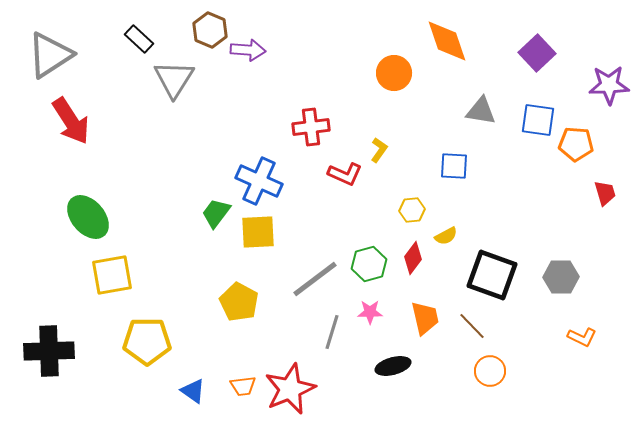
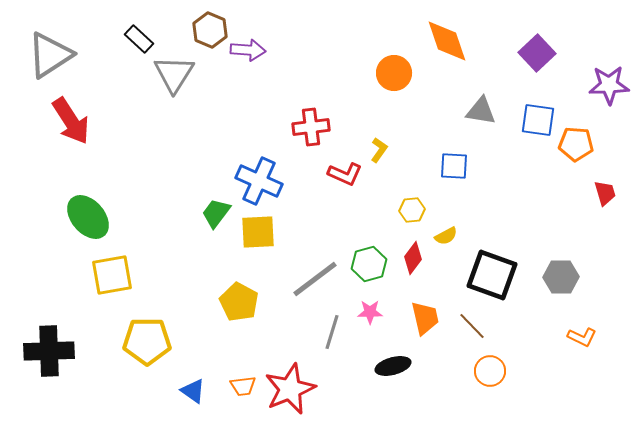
gray triangle at (174, 79): moved 5 px up
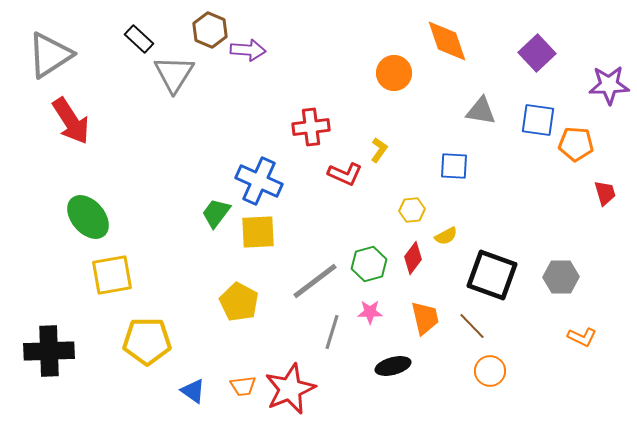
gray line at (315, 279): moved 2 px down
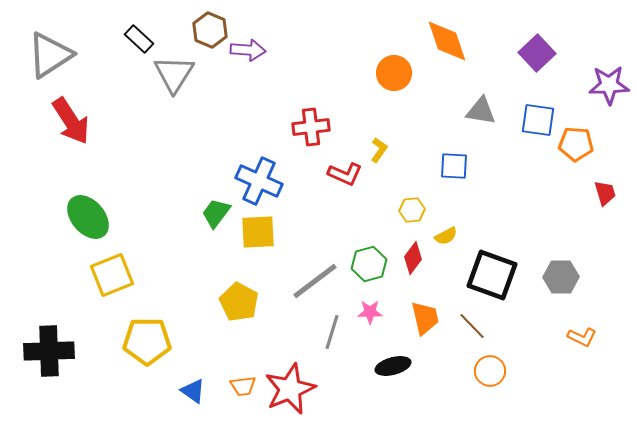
yellow square at (112, 275): rotated 12 degrees counterclockwise
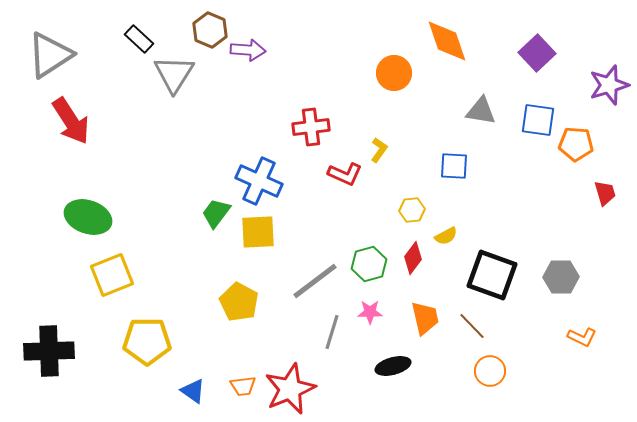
purple star at (609, 85): rotated 15 degrees counterclockwise
green ellipse at (88, 217): rotated 30 degrees counterclockwise
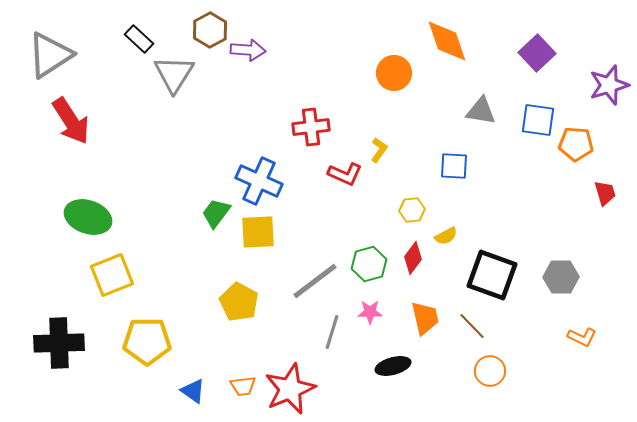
brown hexagon at (210, 30): rotated 8 degrees clockwise
black cross at (49, 351): moved 10 px right, 8 px up
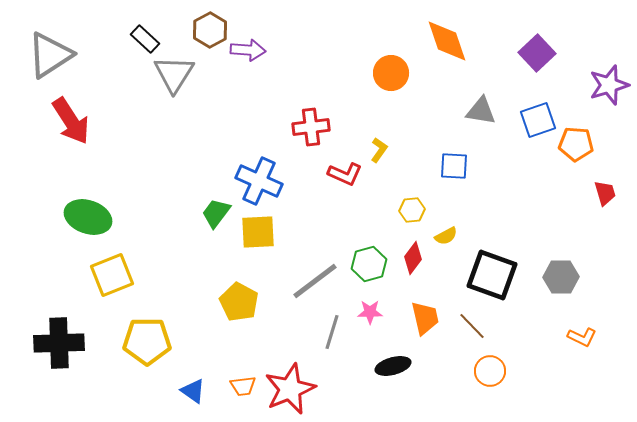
black rectangle at (139, 39): moved 6 px right
orange circle at (394, 73): moved 3 px left
blue square at (538, 120): rotated 27 degrees counterclockwise
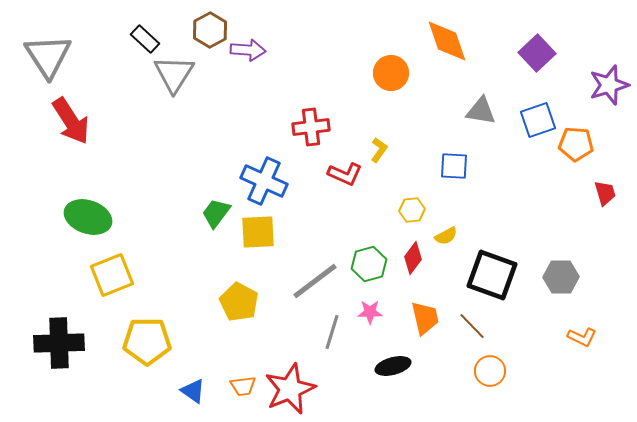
gray triangle at (50, 55): moved 2 px left, 1 px down; rotated 30 degrees counterclockwise
blue cross at (259, 181): moved 5 px right
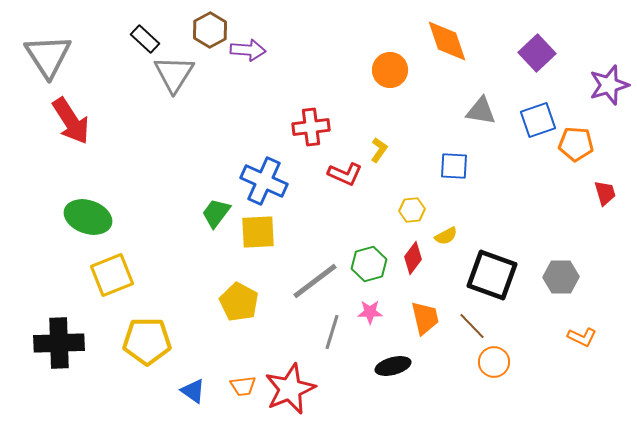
orange circle at (391, 73): moved 1 px left, 3 px up
orange circle at (490, 371): moved 4 px right, 9 px up
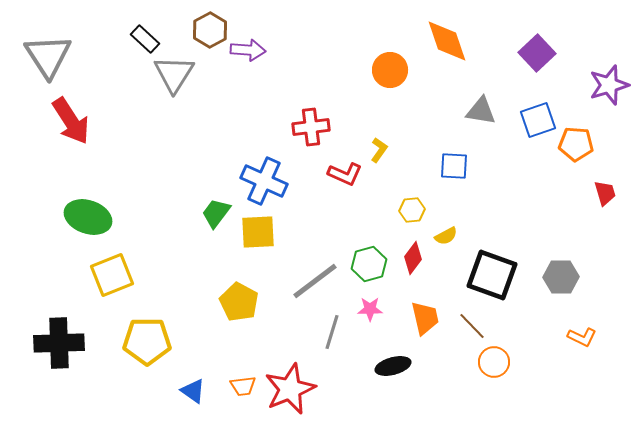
pink star at (370, 312): moved 3 px up
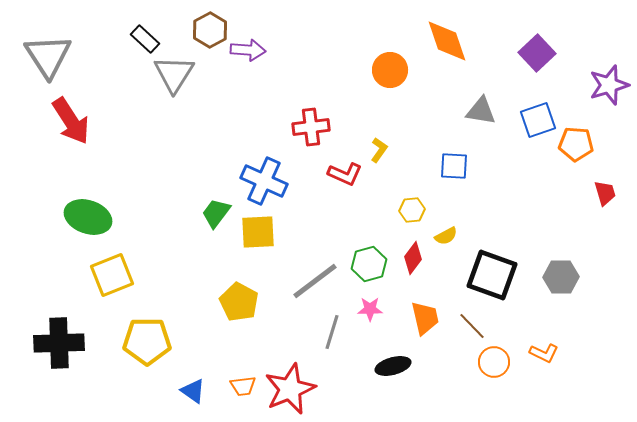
orange L-shape at (582, 337): moved 38 px left, 16 px down
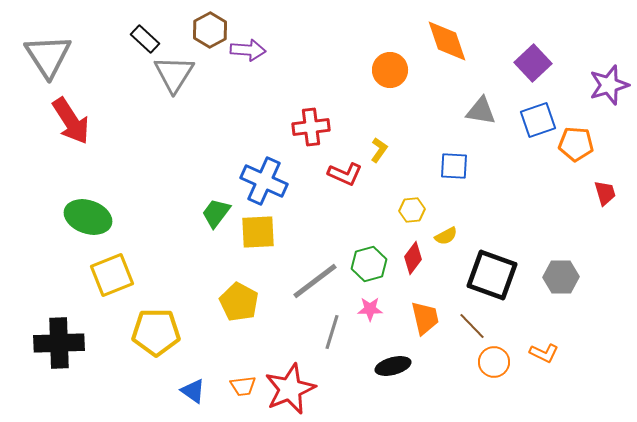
purple square at (537, 53): moved 4 px left, 10 px down
yellow pentagon at (147, 341): moved 9 px right, 9 px up
